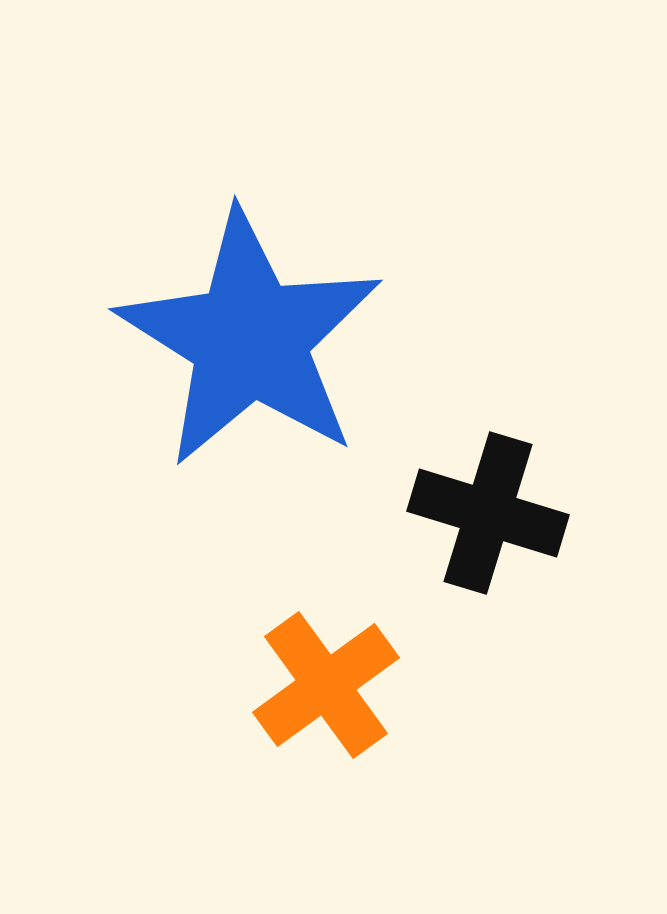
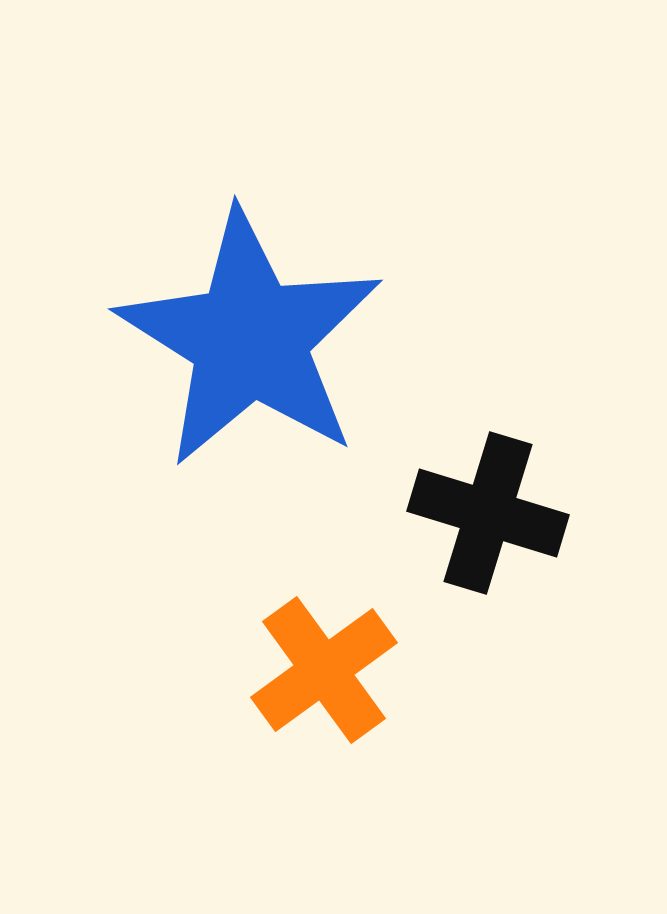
orange cross: moved 2 px left, 15 px up
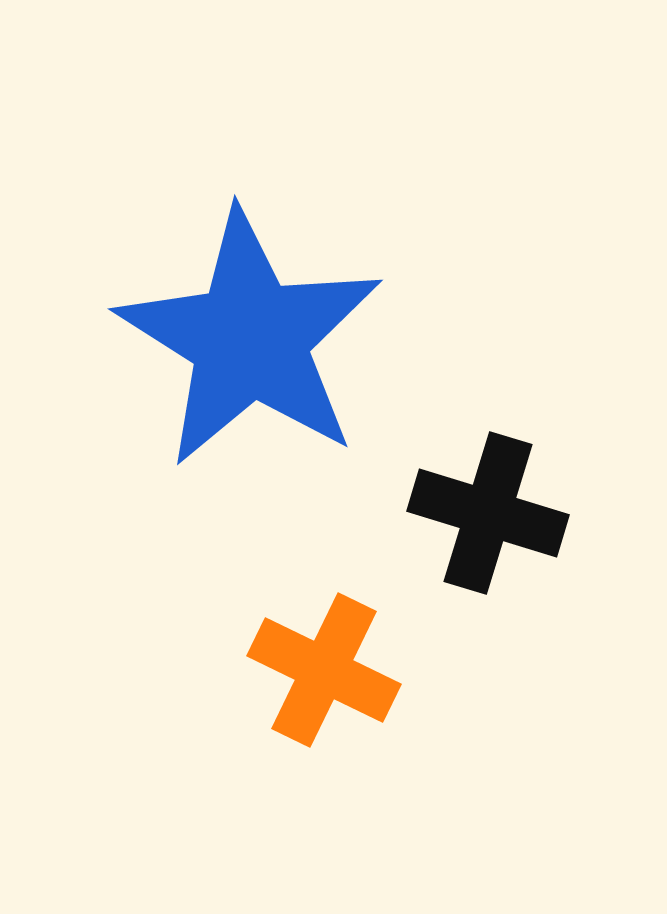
orange cross: rotated 28 degrees counterclockwise
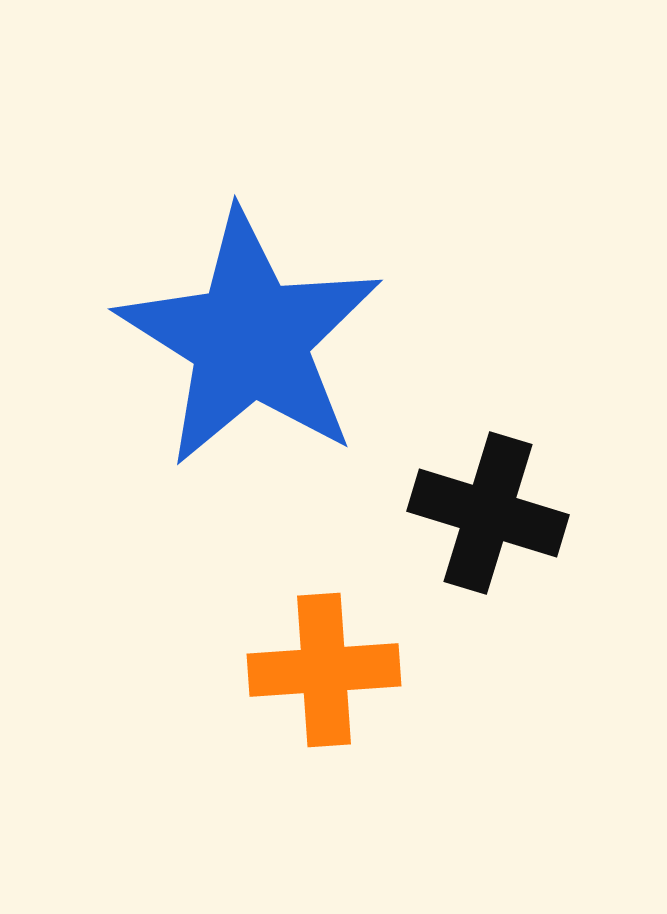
orange cross: rotated 30 degrees counterclockwise
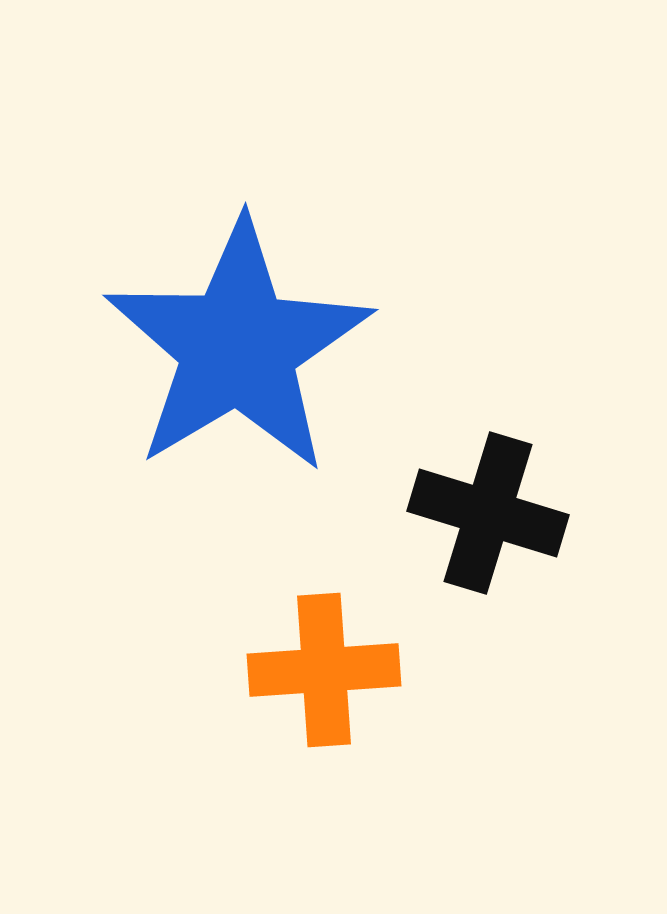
blue star: moved 12 px left, 8 px down; rotated 9 degrees clockwise
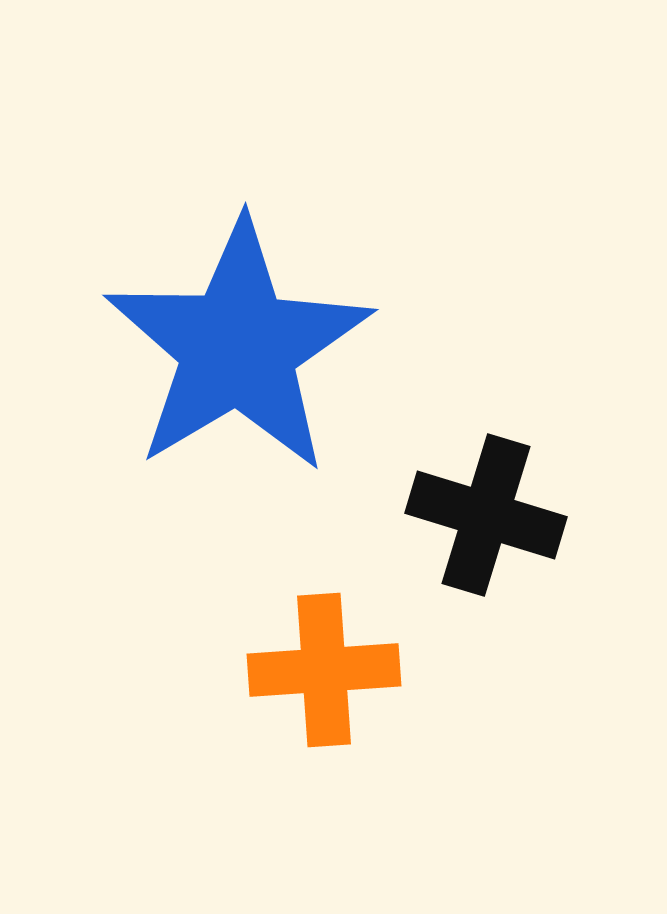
black cross: moved 2 px left, 2 px down
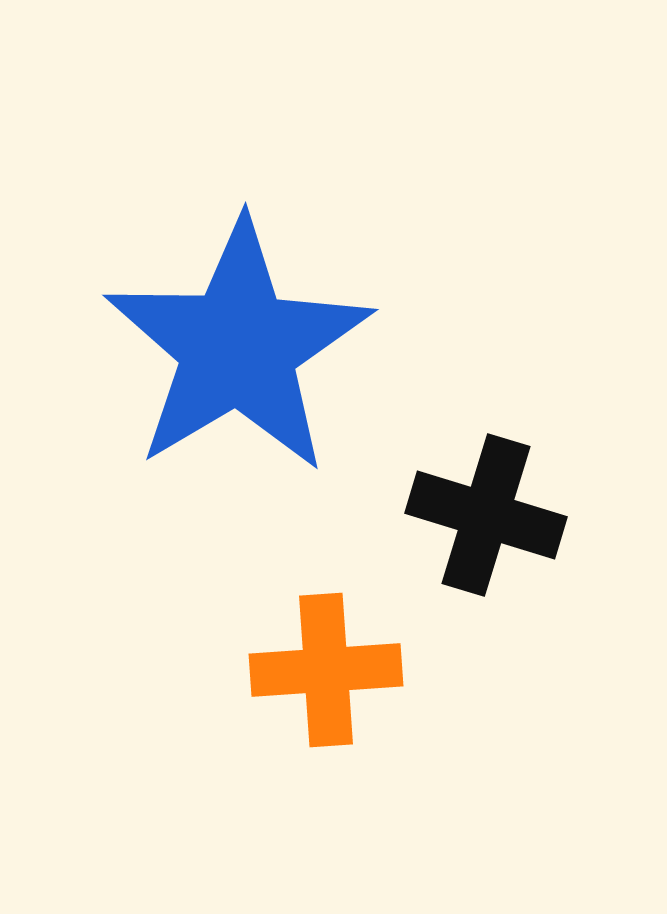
orange cross: moved 2 px right
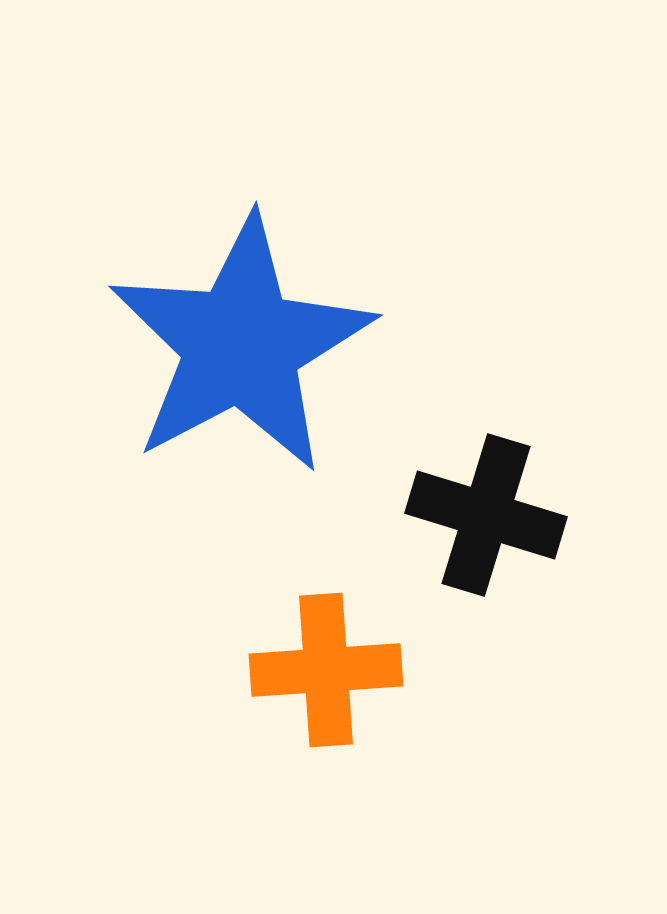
blue star: moved 3 px right, 2 px up; rotated 3 degrees clockwise
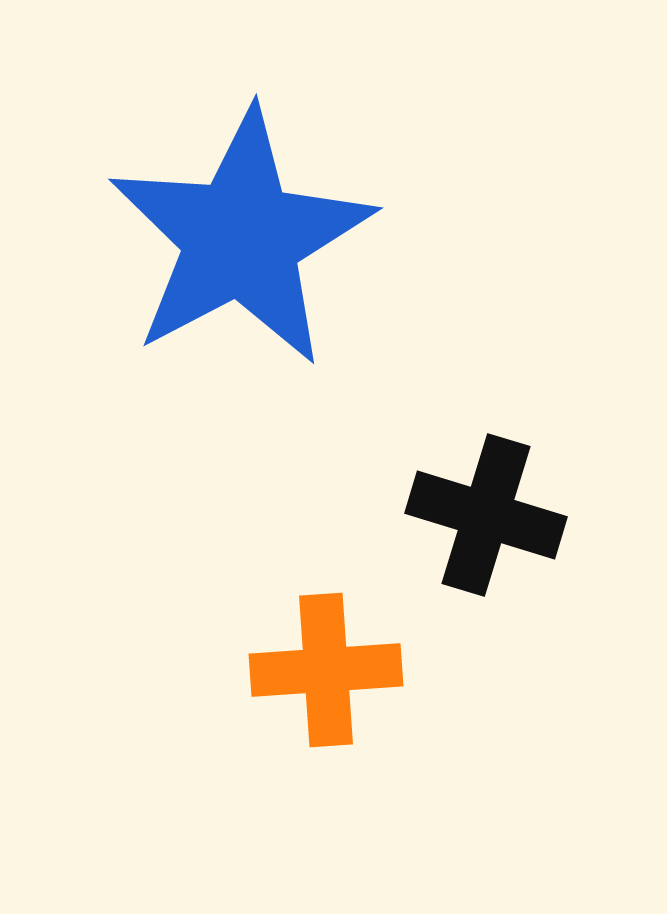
blue star: moved 107 px up
